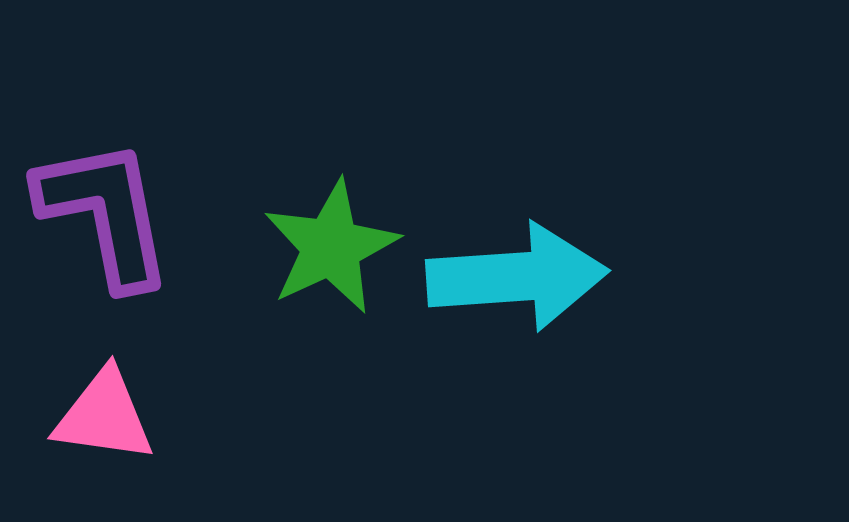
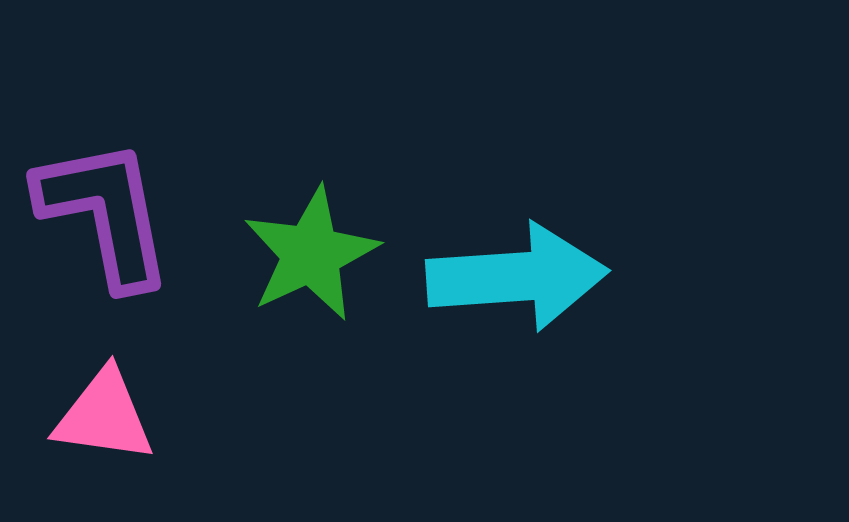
green star: moved 20 px left, 7 px down
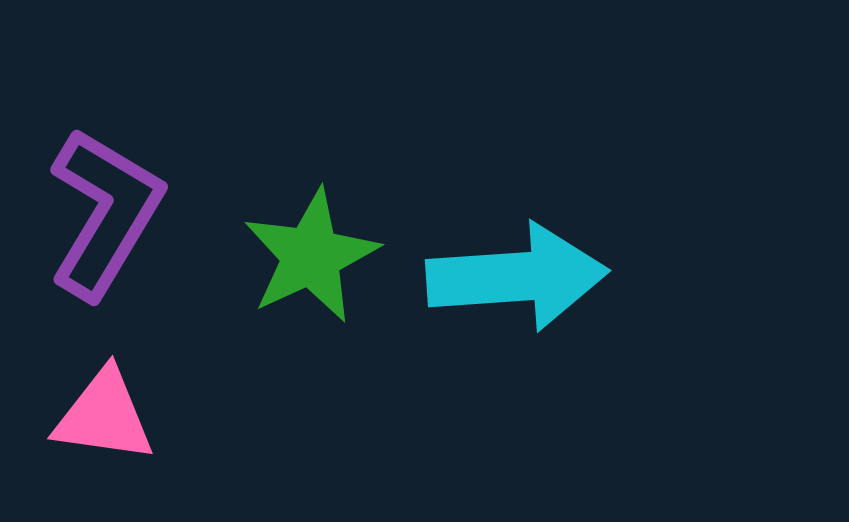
purple L-shape: rotated 42 degrees clockwise
green star: moved 2 px down
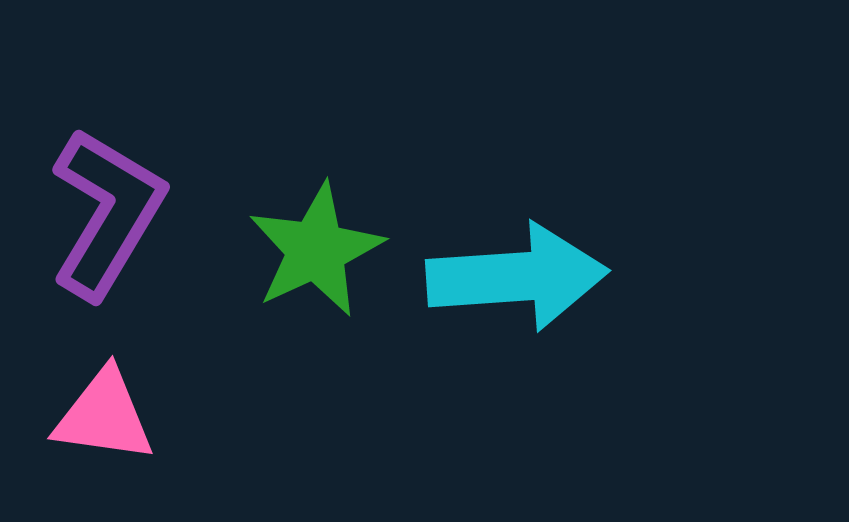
purple L-shape: moved 2 px right
green star: moved 5 px right, 6 px up
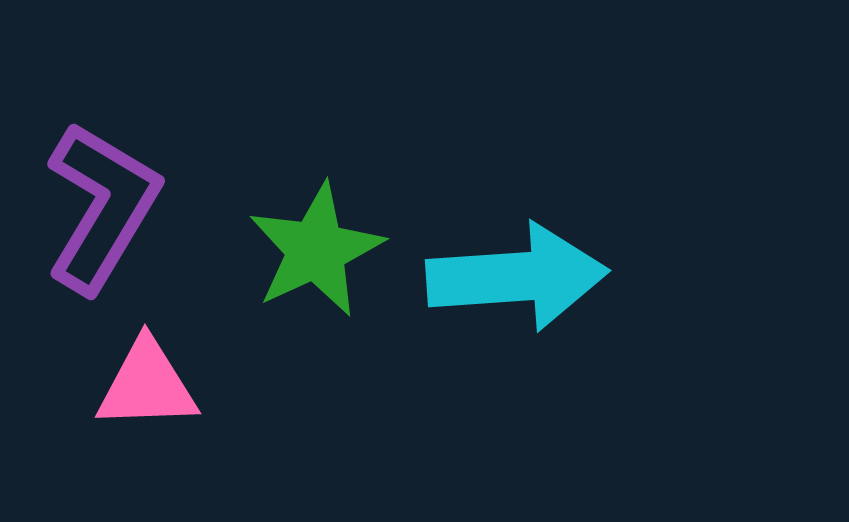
purple L-shape: moved 5 px left, 6 px up
pink triangle: moved 43 px right, 31 px up; rotated 10 degrees counterclockwise
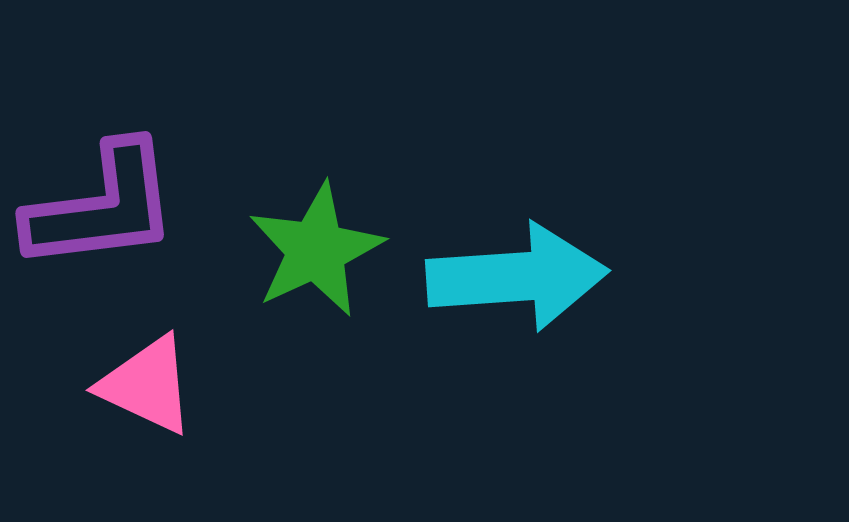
purple L-shape: rotated 52 degrees clockwise
pink triangle: rotated 27 degrees clockwise
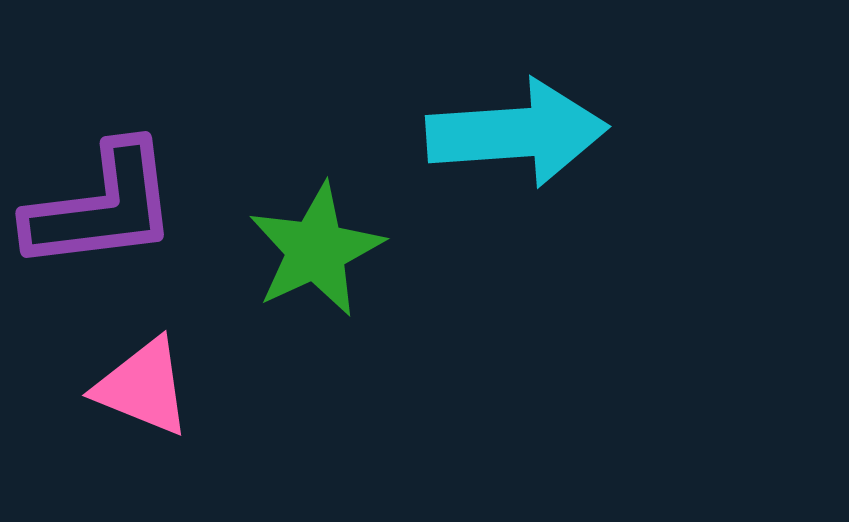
cyan arrow: moved 144 px up
pink triangle: moved 4 px left, 2 px down; rotated 3 degrees counterclockwise
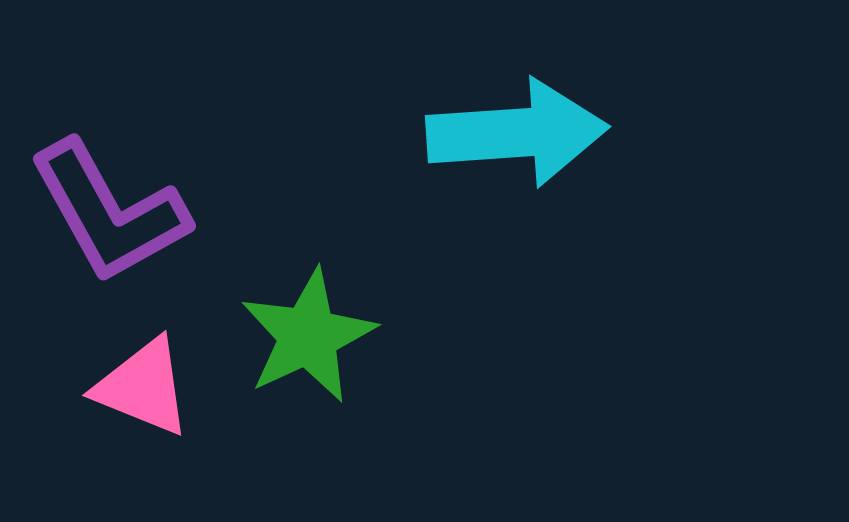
purple L-shape: moved 7 px right, 5 px down; rotated 68 degrees clockwise
green star: moved 8 px left, 86 px down
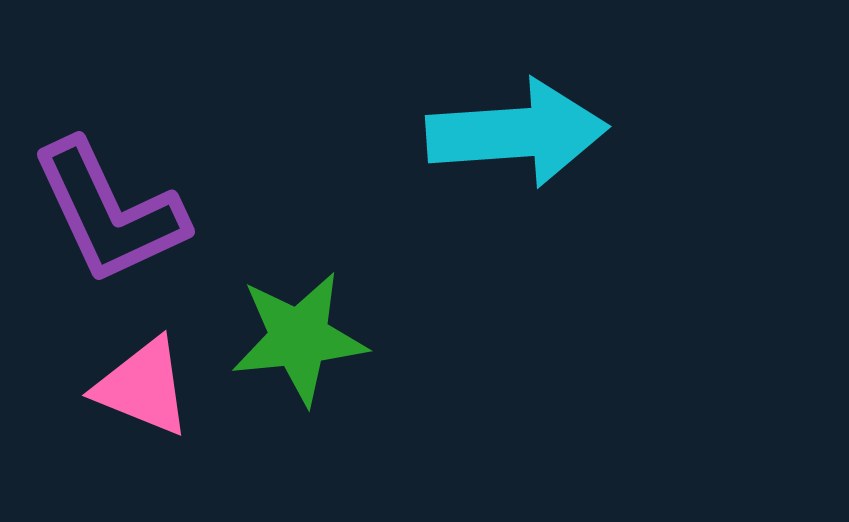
purple L-shape: rotated 4 degrees clockwise
green star: moved 9 px left, 2 px down; rotated 19 degrees clockwise
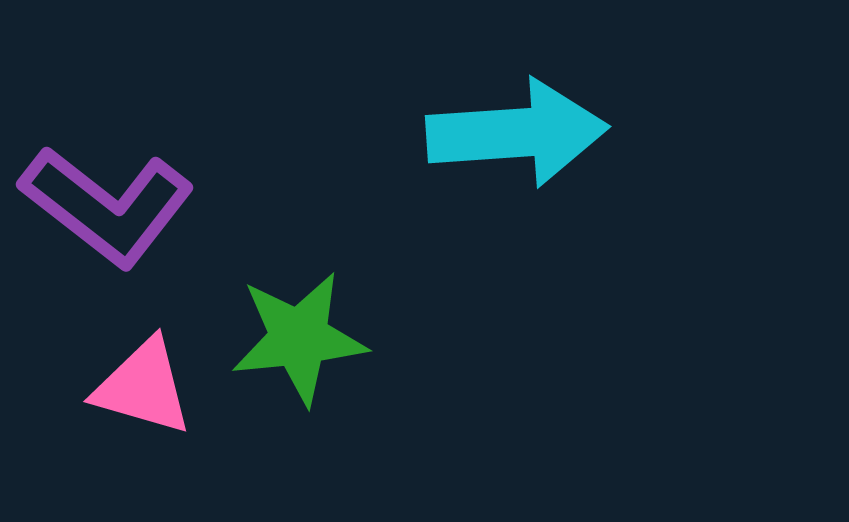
purple L-shape: moved 2 px left, 6 px up; rotated 27 degrees counterclockwise
pink triangle: rotated 6 degrees counterclockwise
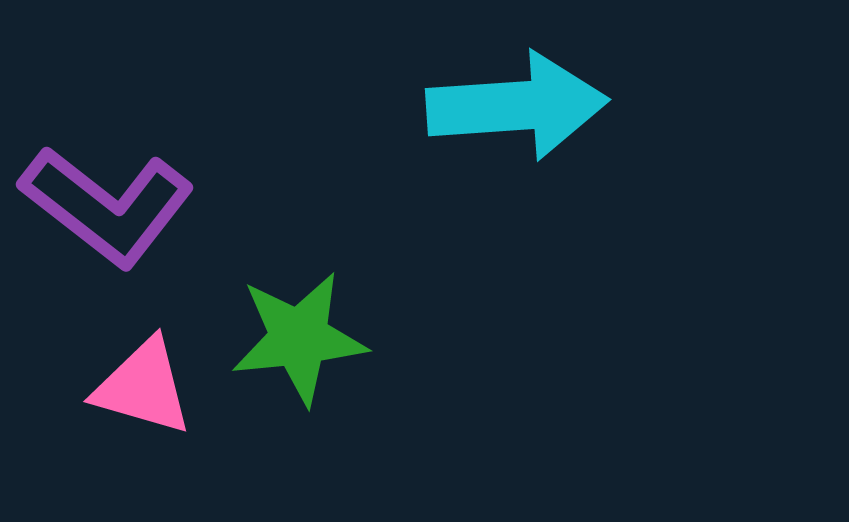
cyan arrow: moved 27 px up
